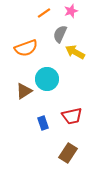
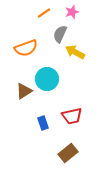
pink star: moved 1 px right, 1 px down
brown rectangle: rotated 18 degrees clockwise
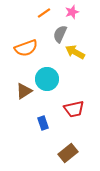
red trapezoid: moved 2 px right, 7 px up
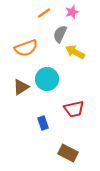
brown triangle: moved 3 px left, 4 px up
brown rectangle: rotated 66 degrees clockwise
